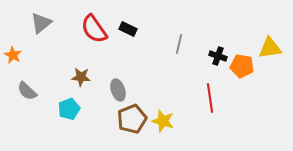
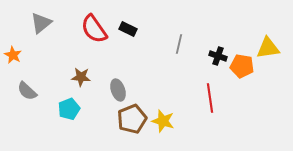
yellow triangle: moved 2 px left
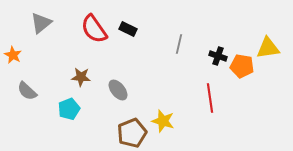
gray ellipse: rotated 20 degrees counterclockwise
brown pentagon: moved 14 px down
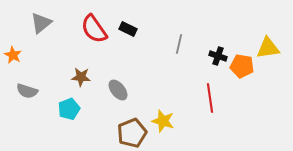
gray semicircle: rotated 25 degrees counterclockwise
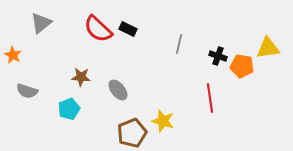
red semicircle: moved 4 px right; rotated 12 degrees counterclockwise
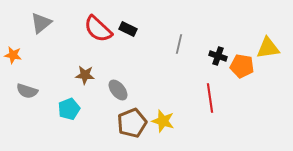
orange star: rotated 18 degrees counterclockwise
brown star: moved 4 px right, 2 px up
brown pentagon: moved 10 px up
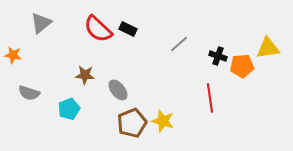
gray line: rotated 36 degrees clockwise
orange pentagon: rotated 15 degrees counterclockwise
gray semicircle: moved 2 px right, 2 px down
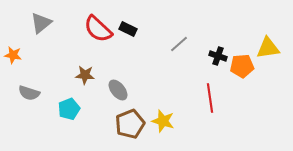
brown pentagon: moved 2 px left, 1 px down
